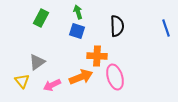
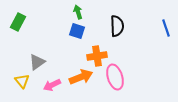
green rectangle: moved 23 px left, 4 px down
orange cross: rotated 12 degrees counterclockwise
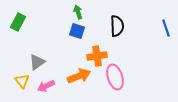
orange arrow: moved 2 px left, 1 px up
pink arrow: moved 6 px left, 1 px down
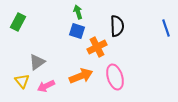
orange cross: moved 9 px up; rotated 18 degrees counterclockwise
orange arrow: moved 2 px right
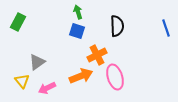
orange cross: moved 8 px down
pink arrow: moved 1 px right, 2 px down
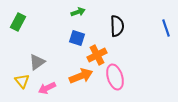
green arrow: rotated 88 degrees clockwise
blue square: moved 7 px down
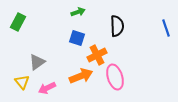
yellow triangle: moved 1 px down
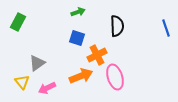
gray triangle: moved 1 px down
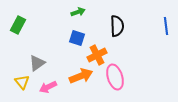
green rectangle: moved 3 px down
blue line: moved 2 px up; rotated 12 degrees clockwise
pink arrow: moved 1 px right, 1 px up
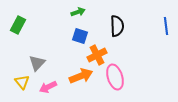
blue square: moved 3 px right, 2 px up
gray triangle: rotated 12 degrees counterclockwise
